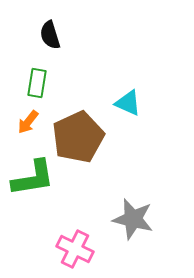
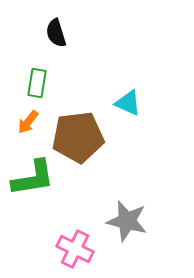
black semicircle: moved 6 px right, 2 px up
brown pentagon: rotated 18 degrees clockwise
gray star: moved 6 px left, 2 px down
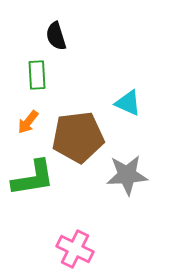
black semicircle: moved 3 px down
green rectangle: moved 8 px up; rotated 12 degrees counterclockwise
gray star: moved 46 px up; rotated 18 degrees counterclockwise
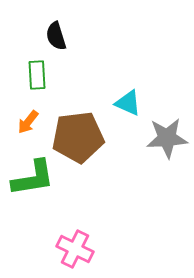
gray star: moved 40 px right, 37 px up
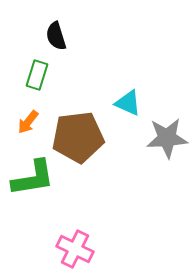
green rectangle: rotated 20 degrees clockwise
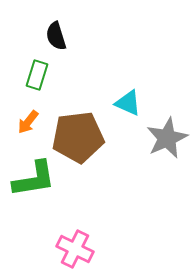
gray star: rotated 21 degrees counterclockwise
green L-shape: moved 1 px right, 1 px down
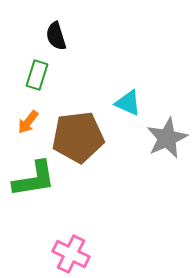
pink cross: moved 4 px left, 5 px down
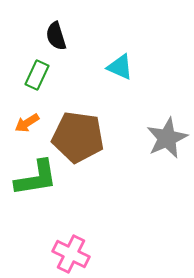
green rectangle: rotated 8 degrees clockwise
cyan triangle: moved 8 px left, 36 px up
orange arrow: moved 1 px left, 1 px down; rotated 20 degrees clockwise
brown pentagon: rotated 15 degrees clockwise
green L-shape: moved 2 px right, 1 px up
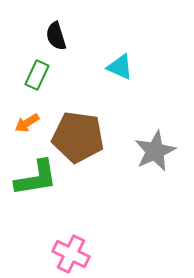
gray star: moved 12 px left, 13 px down
